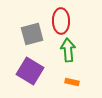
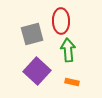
purple square: moved 7 px right; rotated 12 degrees clockwise
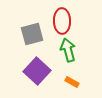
red ellipse: moved 1 px right
green arrow: rotated 10 degrees counterclockwise
orange rectangle: rotated 16 degrees clockwise
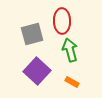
green arrow: moved 2 px right
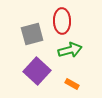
green arrow: rotated 90 degrees clockwise
orange rectangle: moved 2 px down
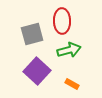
green arrow: moved 1 px left
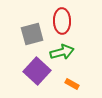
green arrow: moved 7 px left, 2 px down
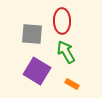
gray square: rotated 20 degrees clockwise
green arrow: moved 4 px right; rotated 105 degrees counterclockwise
purple square: rotated 12 degrees counterclockwise
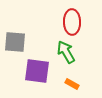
red ellipse: moved 10 px right, 1 px down
gray square: moved 17 px left, 8 px down
purple square: rotated 24 degrees counterclockwise
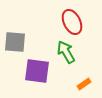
red ellipse: rotated 25 degrees counterclockwise
orange rectangle: moved 12 px right; rotated 64 degrees counterclockwise
